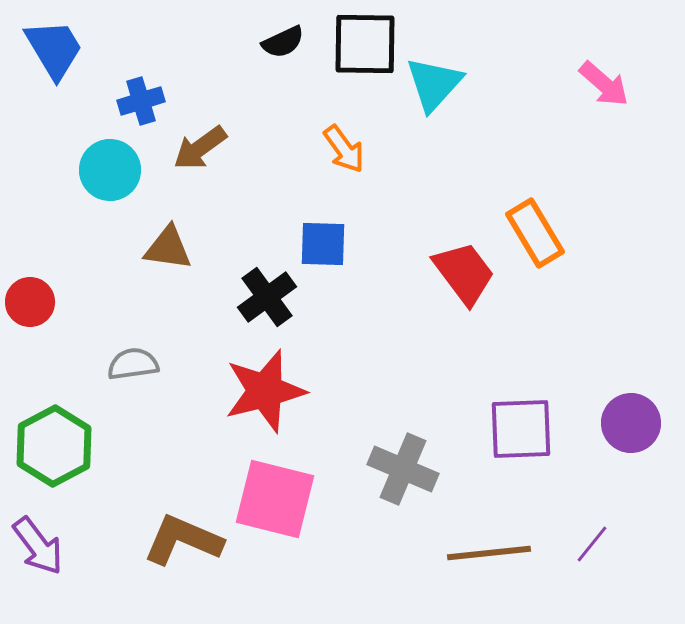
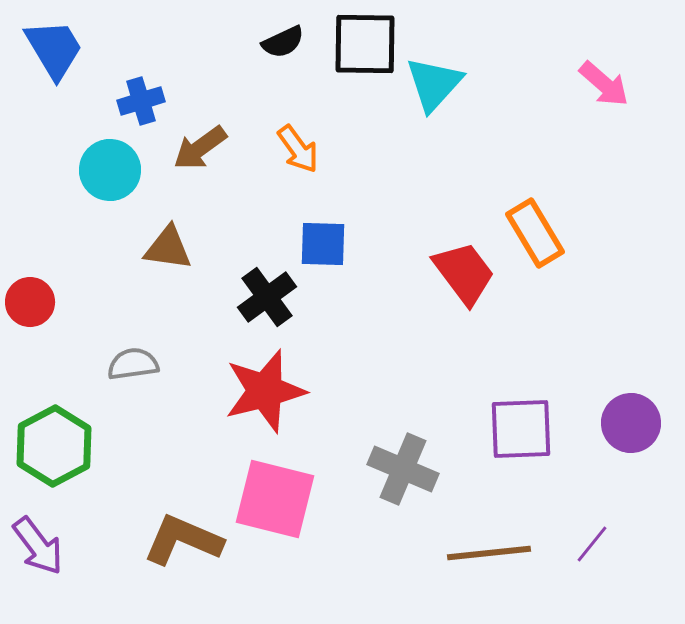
orange arrow: moved 46 px left
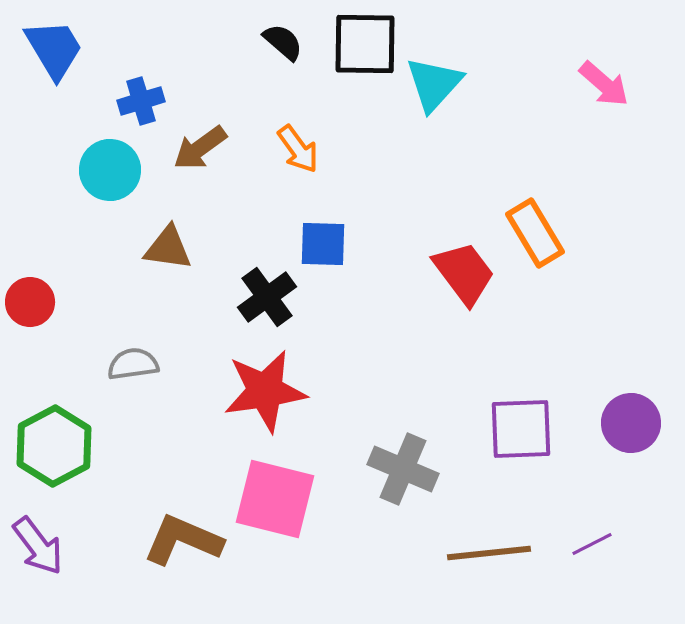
black semicircle: rotated 114 degrees counterclockwise
red star: rotated 6 degrees clockwise
purple line: rotated 24 degrees clockwise
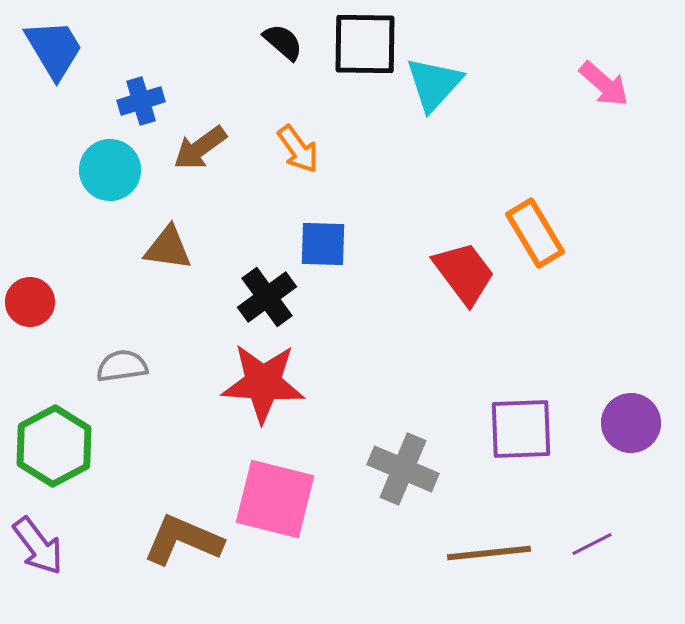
gray semicircle: moved 11 px left, 2 px down
red star: moved 2 px left, 8 px up; rotated 12 degrees clockwise
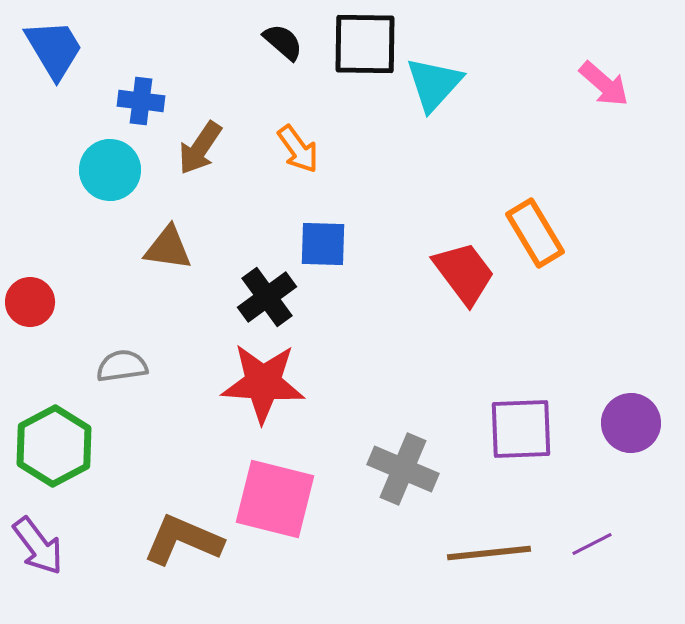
blue cross: rotated 24 degrees clockwise
brown arrow: rotated 20 degrees counterclockwise
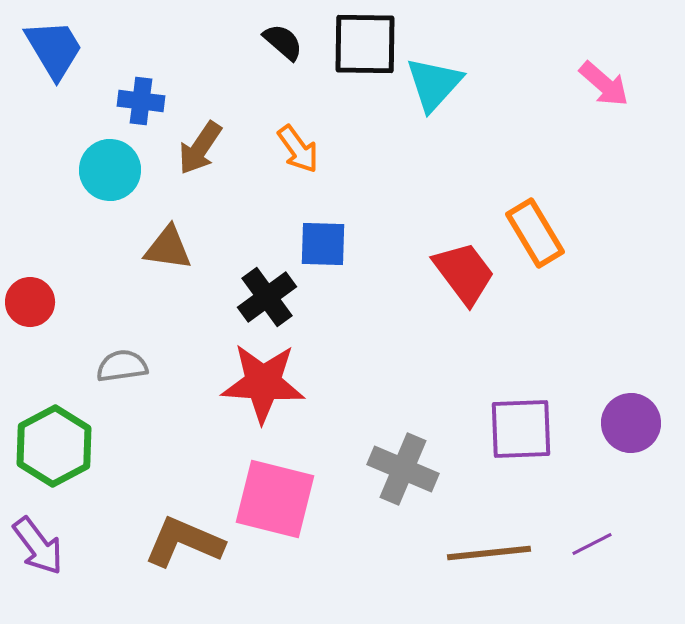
brown L-shape: moved 1 px right, 2 px down
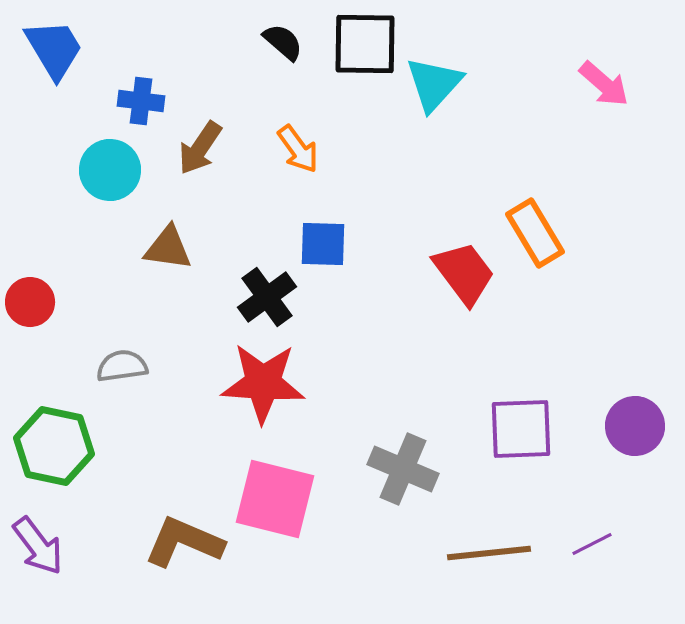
purple circle: moved 4 px right, 3 px down
green hexagon: rotated 20 degrees counterclockwise
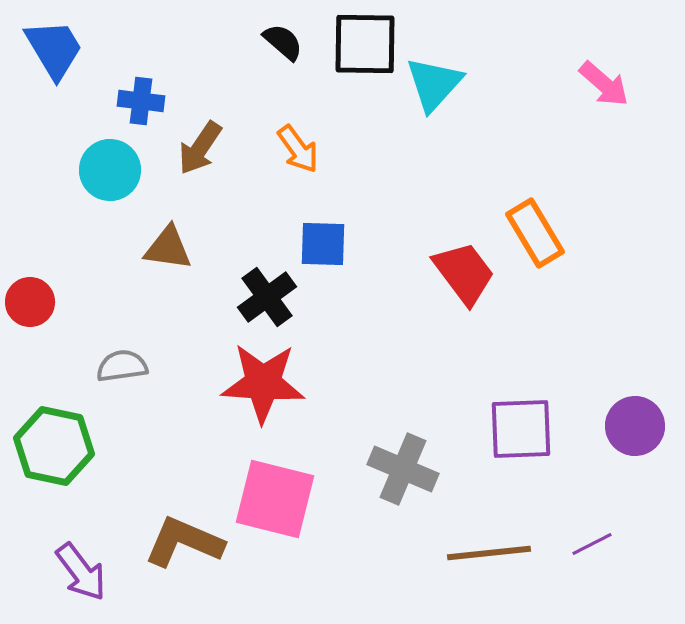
purple arrow: moved 43 px right, 26 px down
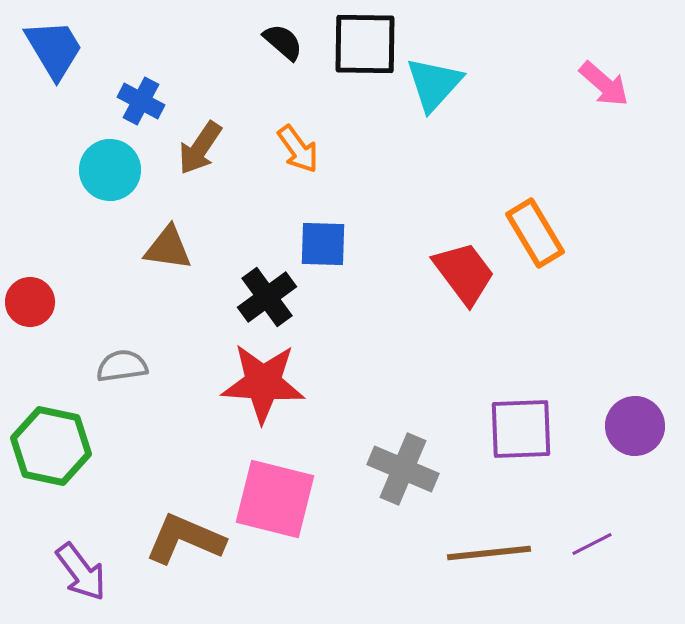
blue cross: rotated 21 degrees clockwise
green hexagon: moved 3 px left
brown L-shape: moved 1 px right, 3 px up
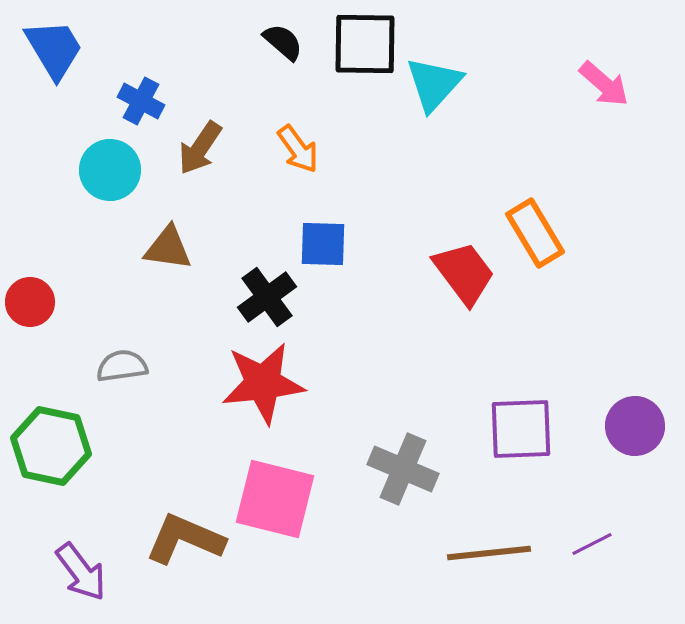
red star: rotated 10 degrees counterclockwise
